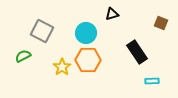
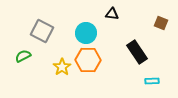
black triangle: rotated 24 degrees clockwise
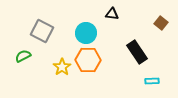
brown square: rotated 16 degrees clockwise
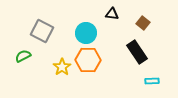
brown square: moved 18 px left
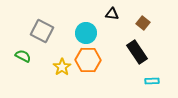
green semicircle: rotated 56 degrees clockwise
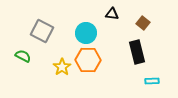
black rectangle: rotated 20 degrees clockwise
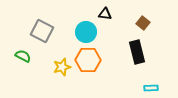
black triangle: moved 7 px left
cyan circle: moved 1 px up
yellow star: rotated 18 degrees clockwise
cyan rectangle: moved 1 px left, 7 px down
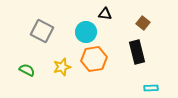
green semicircle: moved 4 px right, 14 px down
orange hexagon: moved 6 px right, 1 px up; rotated 10 degrees counterclockwise
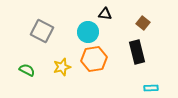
cyan circle: moved 2 px right
